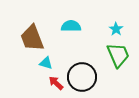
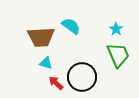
cyan semicircle: rotated 36 degrees clockwise
brown trapezoid: moved 9 px right, 1 px up; rotated 72 degrees counterclockwise
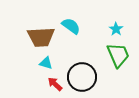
red arrow: moved 1 px left, 1 px down
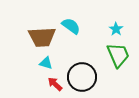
brown trapezoid: moved 1 px right
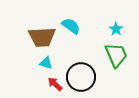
green trapezoid: moved 2 px left
black circle: moved 1 px left
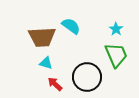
black circle: moved 6 px right
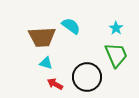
cyan star: moved 1 px up
red arrow: rotated 14 degrees counterclockwise
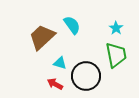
cyan semicircle: moved 1 px right, 1 px up; rotated 18 degrees clockwise
brown trapezoid: rotated 140 degrees clockwise
green trapezoid: rotated 12 degrees clockwise
cyan triangle: moved 14 px right
black circle: moved 1 px left, 1 px up
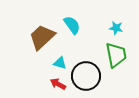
cyan star: rotated 24 degrees counterclockwise
red arrow: moved 3 px right
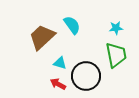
cyan star: rotated 16 degrees counterclockwise
